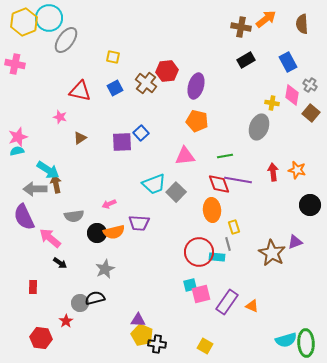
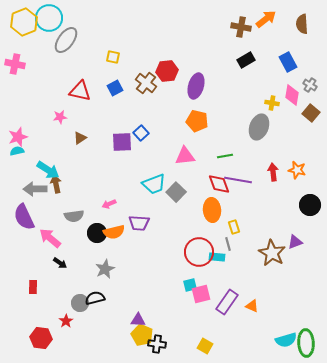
pink star at (60, 117): rotated 24 degrees counterclockwise
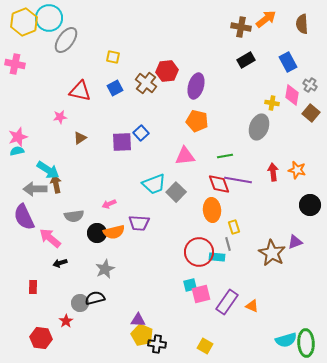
black arrow at (60, 263): rotated 128 degrees clockwise
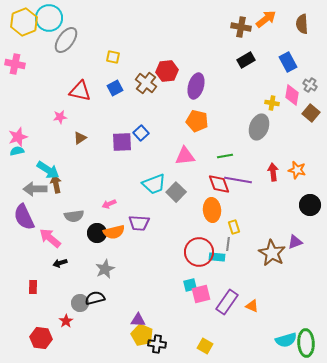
gray line at (228, 244): rotated 24 degrees clockwise
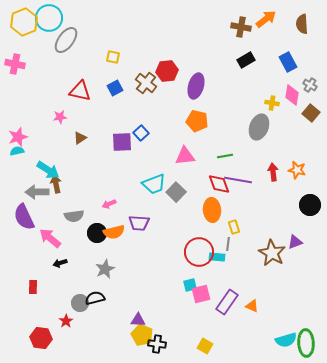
gray arrow at (35, 189): moved 2 px right, 3 px down
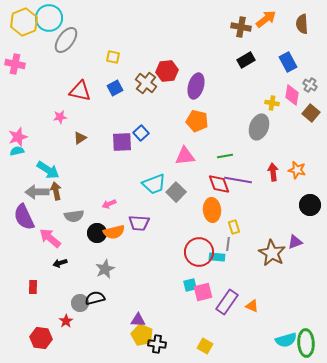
brown arrow at (56, 184): moved 7 px down
pink square at (201, 294): moved 2 px right, 2 px up
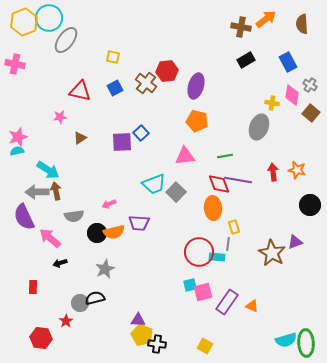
orange ellipse at (212, 210): moved 1 px right, 2 px up
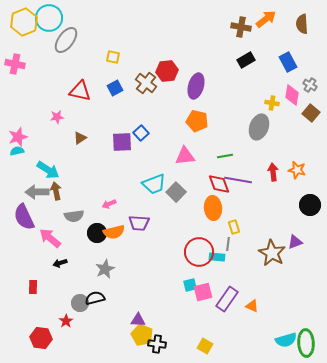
pink star at (60, 117): moved 3 px left
purple rectangle at (227, 302): moved 3 px up
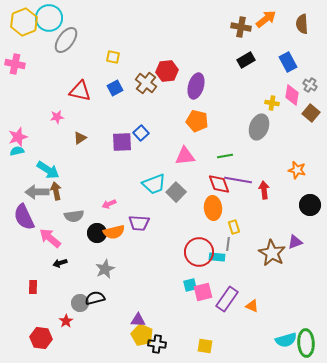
red arrow at (273, 172): moved 9 px left, 18 px down
yellow square at (205, 346): rotated 21 degrees counterclockwise
